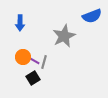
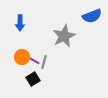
orange circle: moved 1 px left
black square: moved 1 px down
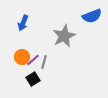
blue arrow: moved 3 px right; rotated 21 degrees clockwise
purple line: rotated 72 degrees counterclockwise
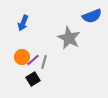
gray star: moved 5 px right, 2 px down; rotated 20 degrees counterclockwise
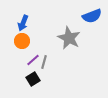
orange circle: moved 16 px up
